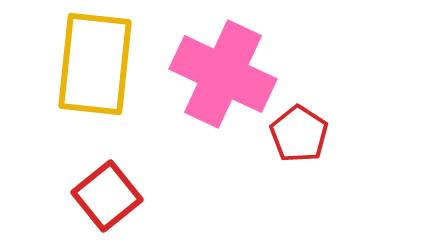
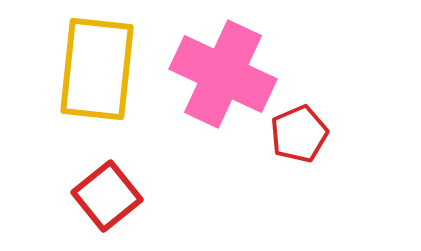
yellow rectangle: moved 2 px right, 5 px down
red pentagon: rotated 16 degrees clockwise
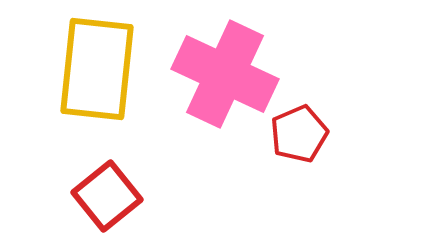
pink cross: moved 2 px right
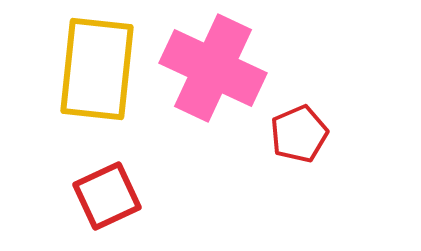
pink cross: moved 12 px left, 6 px up
red square: rotated 14 degrees clockwise
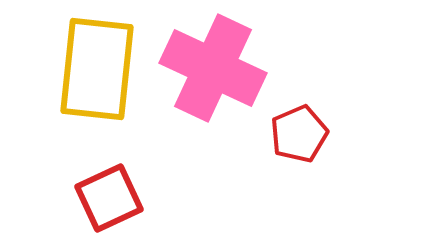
red square: moved 2 px right, 2 px down
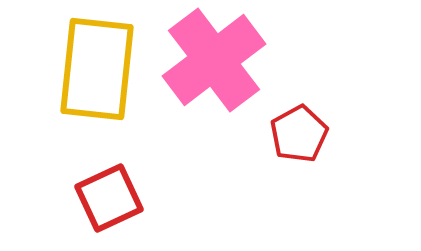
pink cross: moved 1 px right, 8 px up; rotated 28 degrees clockwise
red pentagon: rotated 6 degrees counterclockwise
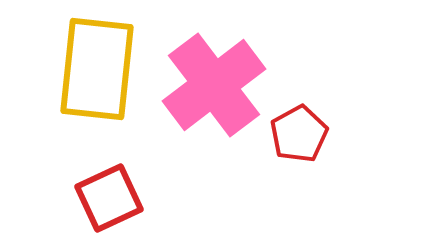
pink cross: moved 25 px down
